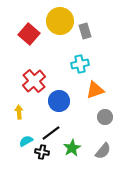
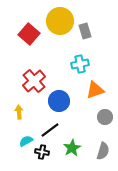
black line: moved 1 px left, 3 px up
gray semicircle: rotated 24 degrees counterclockwise
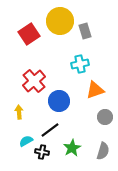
red square: rotated 15 degrees clockwise
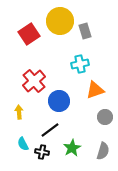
cyan semicircle: moved 3 px left, 3 px down; rotated 88 degrees counterclockwise
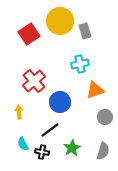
blue circle: moved 1 px right, 1 px down
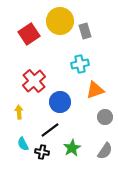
gray semicircle: moved 2 px right; rotated 18 degrees clockwise
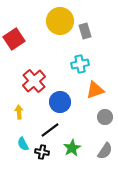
red square: moved 15 px left, 5 px down
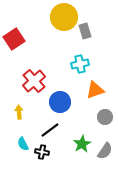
yellow circle: moved 4 px right, 4 px up
green star: moved 10 px right, 4 px up
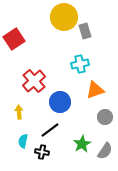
cyan semicircle: moved 3 px up; rotated 40 degrees clockwise
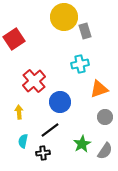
orange triangle: moved 4 px right, 1 px up
black cross: moved 1 px right, 1 px down; rotated 16 degrees counterclockwise
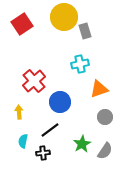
red square: moved 8 px right, 15 px up
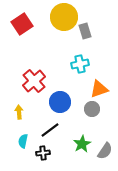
gray circle: moved 13 px left, 8 px up
